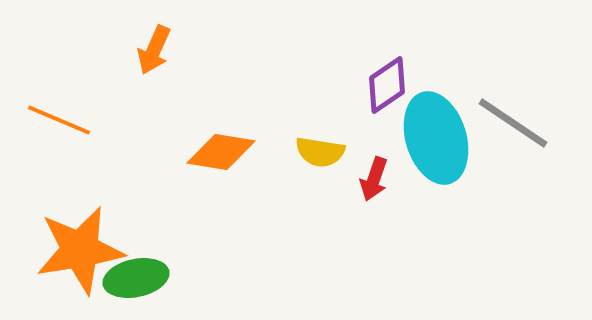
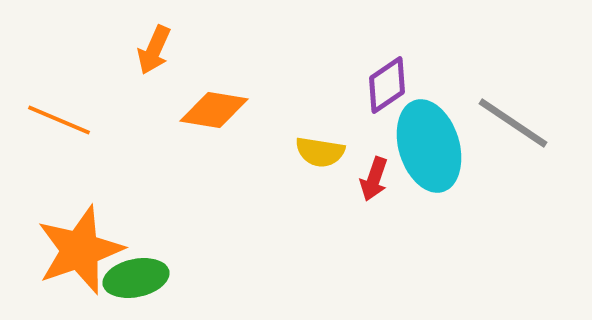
cyan ellipse: moved 7 px left, 8 px down
orange diamond: moved 7 px left, 42 px up
orange star: rotated 10 degrees counterclockwise
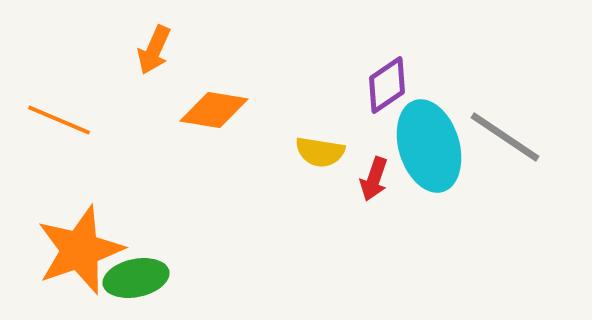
gray line: moved 8 px left, 14 px down
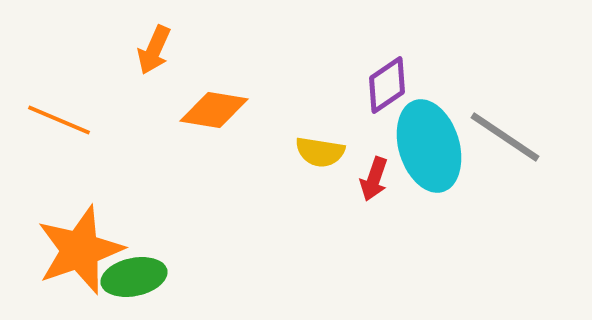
green ellipse: moved 2 px left, 1 px up
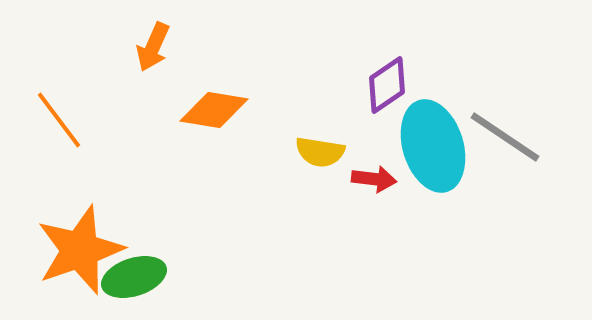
orange arrow: moved 1 px left, 3 px up
orange line: rotated 30 degrees clockwise
cyan ellipse: moved 4 px right
red arrow: rotated 102 degrees counterclockwise
green ellipse: rotated 6 degrees counterclockwise
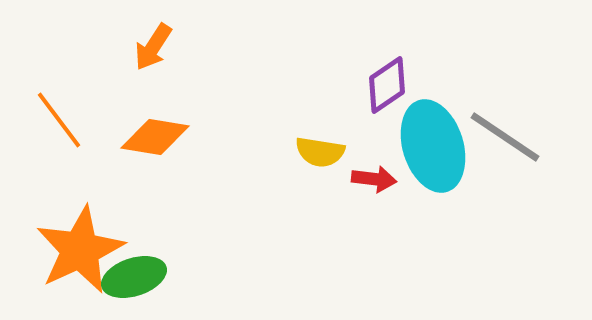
orange arrow: rotated 9 degrees clockwise
orange diamond: moved 59 px left, 27 px down
orange star: rotated 6 degrees counterclockwise
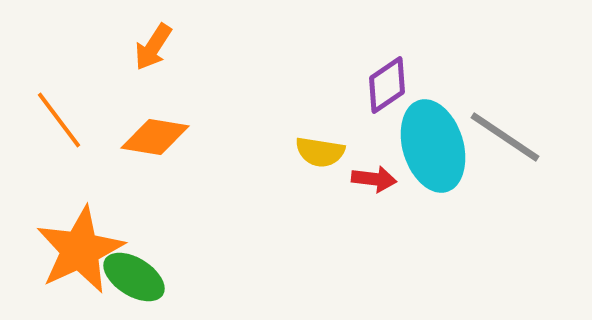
green ellipse: rotated 50 degrees clockwise
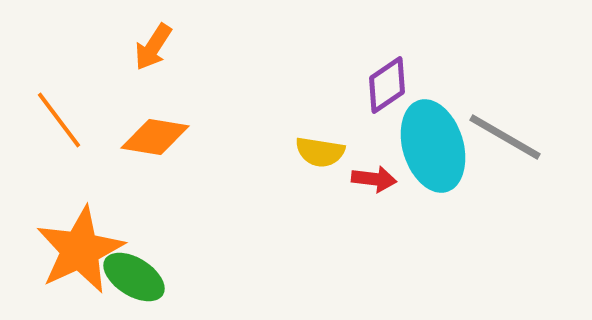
gray line: rotated 4 degrees counterclockwise
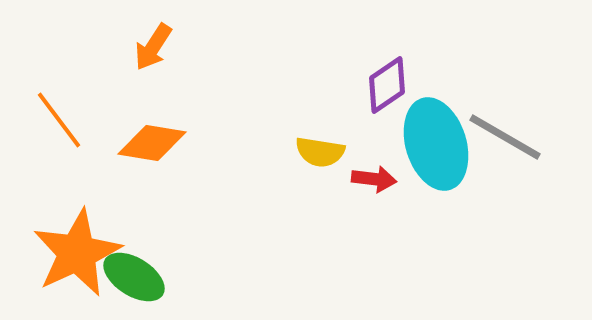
orange diamond: moved 3 px left, 6 px down
cyan ellipse: moved 3 px right, 2 px up
orange star: moved 3 px left, 3 px down
